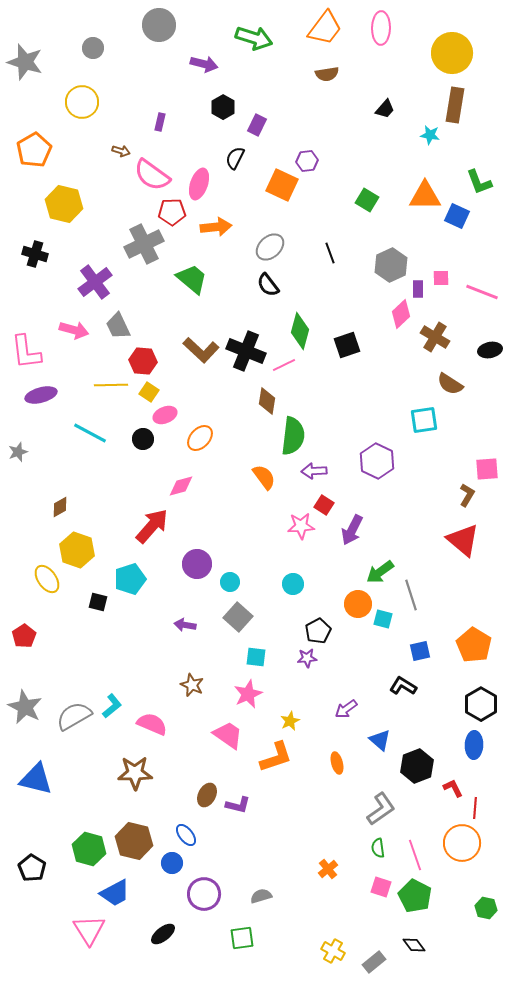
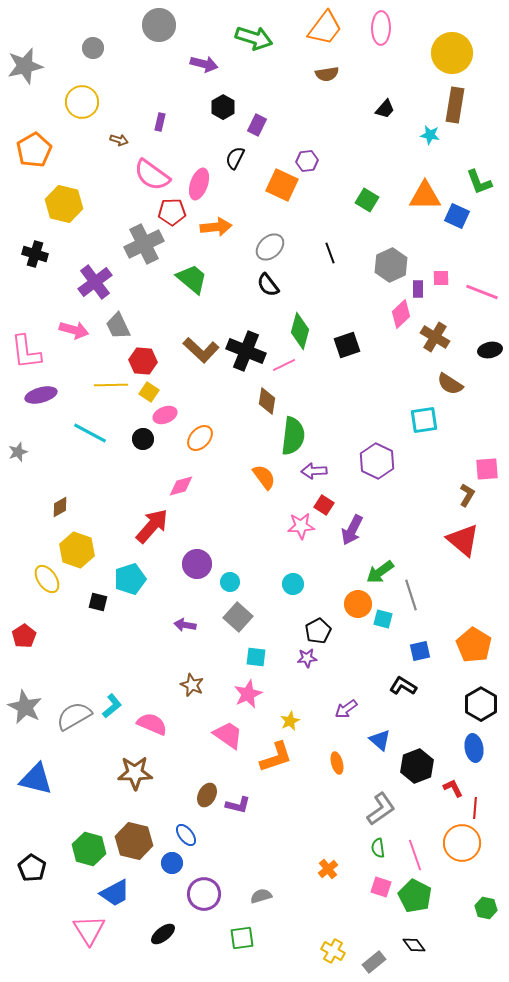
gray star at (25, 62): moved 4 px down; rotated 30 degrees counterclockwise
brown arrow at (121, 151): moved 2 px left, 11 px up
blue ellipse at (474, 745): moved 3 px down; rotated 12 degrees counterclockwise
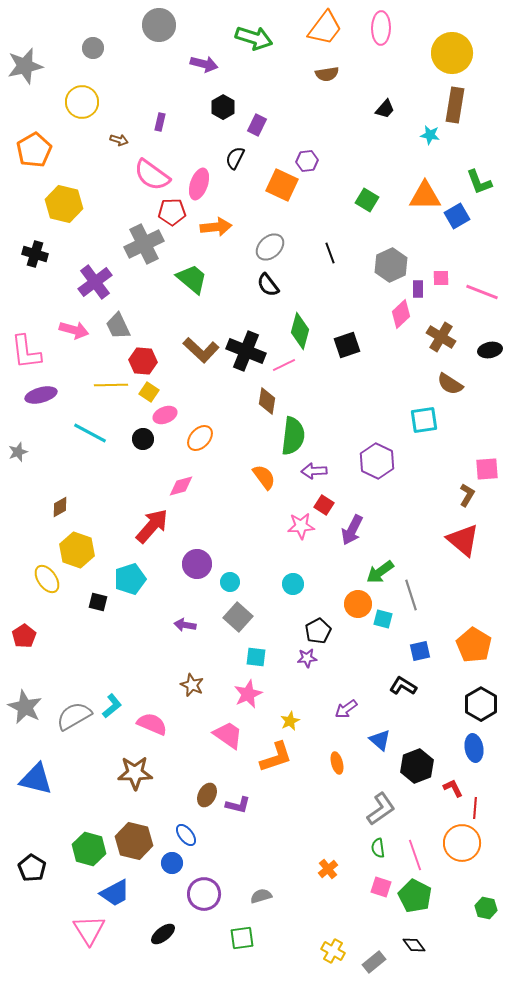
blue square at (457, 216): rotated 35 degrees clockwise
brown cross at (435, 337): moved 6 px right
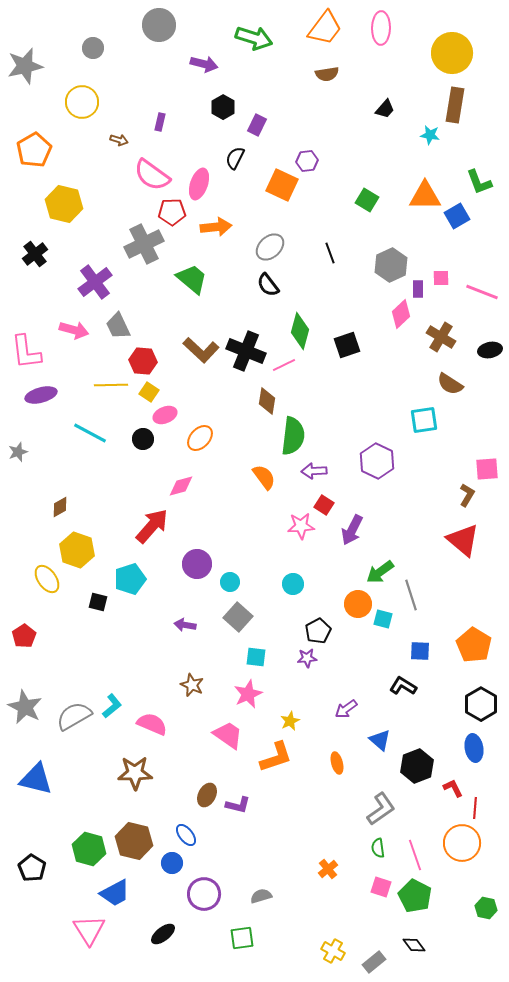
black cross at (35, 254): rotated 35 degrees clockwise
blue square at (420, 651): rotated 15 degrees clockwise
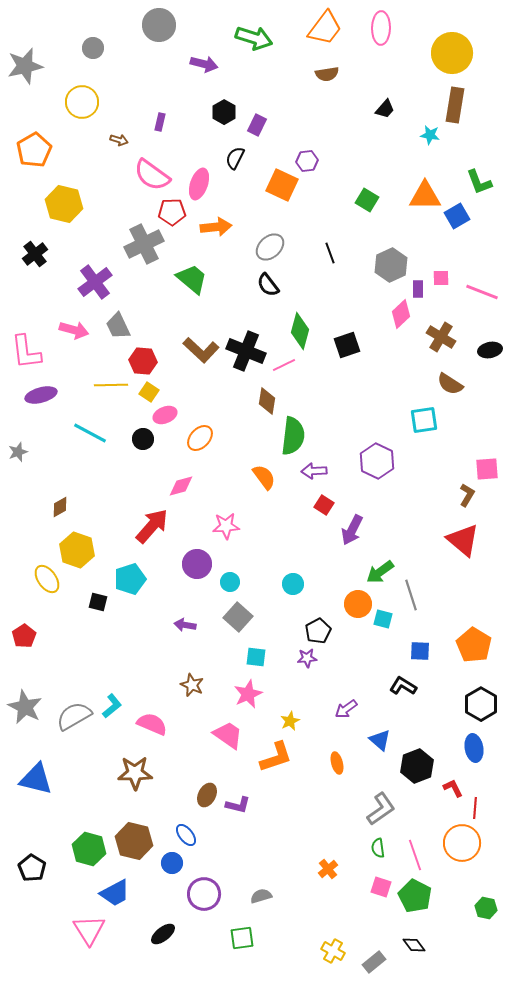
black hexagon at (223, 107): moved 1 px right, 5 px down
pink star at (301, 526): moved 75 px left
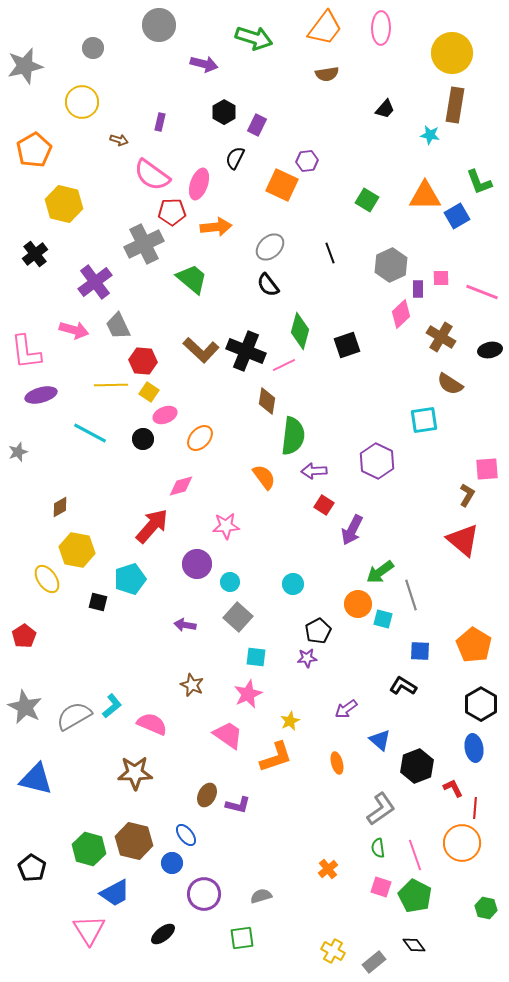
yellow hexagon at (77, 550): rotated 8 degrees counterclockwise
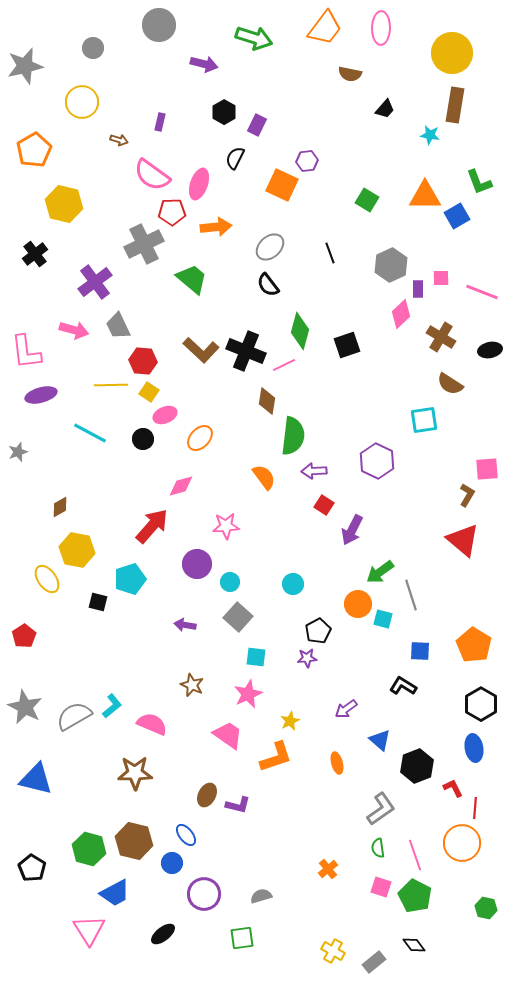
brown semicircle at (327, 74): moved 23 px right; rotated 20 degrees clockwise
